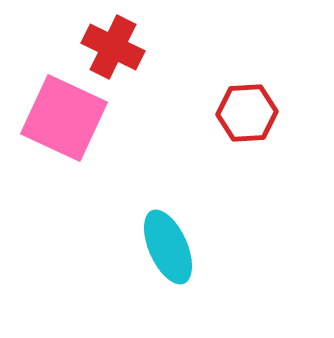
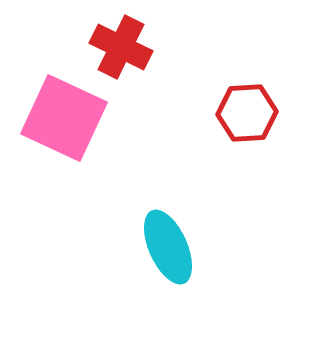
red cross: moved 8 px right
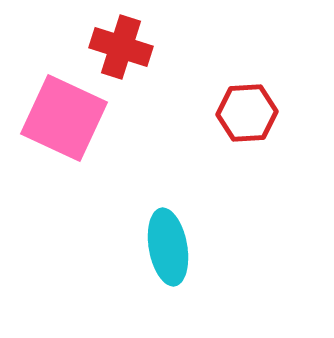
red cross: rotated 8 degrees counterclockwise
cyan ellipse: rotated 14 degrees clockwise
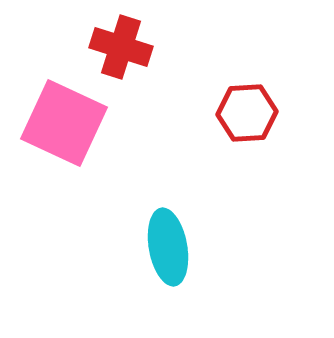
pink square: moved 5 px down
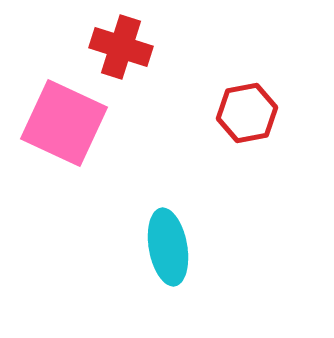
red hexagon: rotated 8 degrees counterclockwise
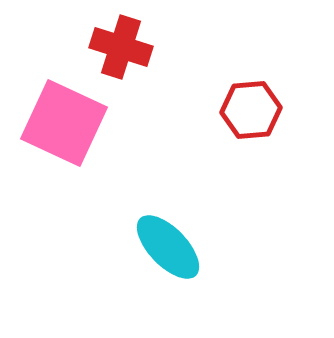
red hexagon: moved 4 px right, 3 px up; rotated 6 degrees clockwise
cyan ellipse: rotated 34 degrees counterclockwise
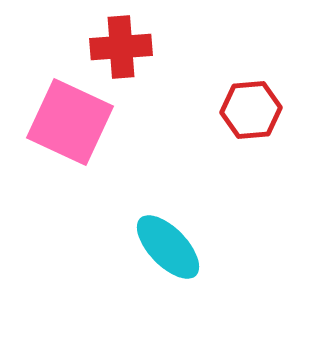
red cross: rotated 22 degrees counterclockwise
pink square: moved 6 px right, 1 px up
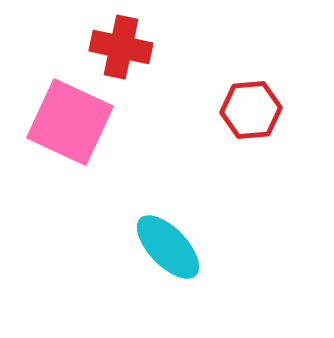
red cross: rotated 16 degrees clockwise
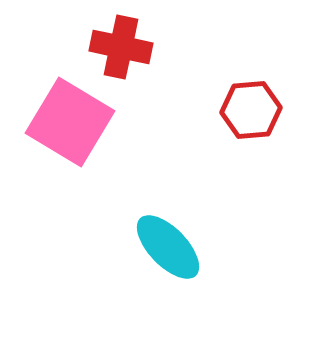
pink square: rotated 6 degrees clockwise
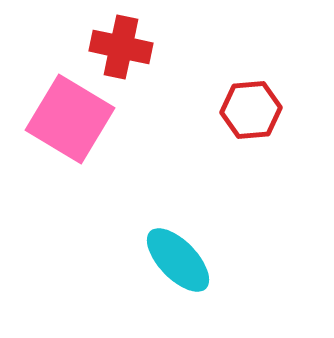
pink square: moved 3 px up
cyan ellipse: moved 10 px right, 13 px down
